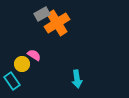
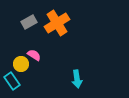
gray rectangle: moved 13 px left, 8 px down
yellow circle: moved 1 px left
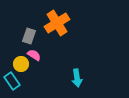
gray rectangle: moved 14 px down; rotated 42 degrees counterclockwise
cyan arrow: moved 1 px up
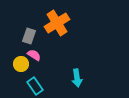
cyan rectangle: moved 23 px right, 5 px down
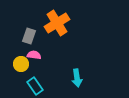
pink semicircle: rotated 24 degrees counterclockwise
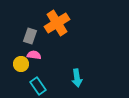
gray rectangle: moved 1 px right
cyan rectangle: moved 3 px right
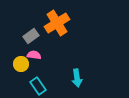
gray rectangle: moved 1 px right; rotated 35 degrees clockwise
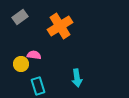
orange cross: moved 3 px right, 3 px down
gray rectangle: moved 11 px left, 19 px up
cyan rectangle: rotated 18 degrees clockwise
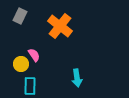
gray rectangle: moved 1 px up; rotated 28 degrees counterclockwise
orange cross: rotated 20 degrees counterclockwise
pink semicircle: rotated 48 degrees clockwise
cyan rectangle: moved 8 px left; rotated 18 degrees clockwise
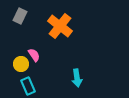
cyan rectangle: moved 2 px left; rotated 24 degrees counterclockwise
